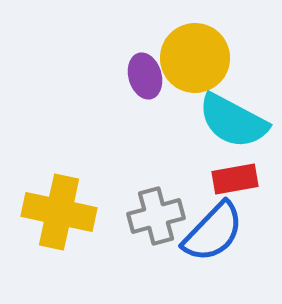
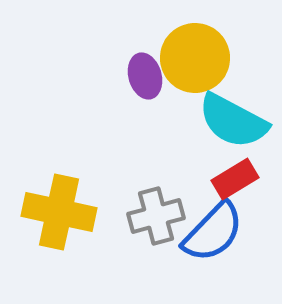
red rectangle: rotated 21 degrees counterclockwise
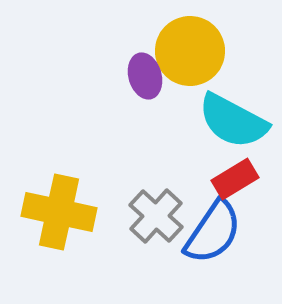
yellow circle: moved 5 px left, 7 px up
gray cross: rotated 32 degrees counterclockwise
blue semicircle: rotated 10 degrees counterclockwise
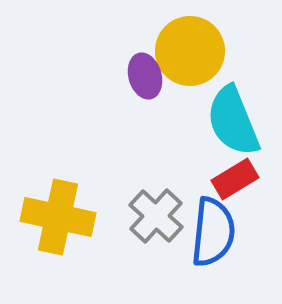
cyan semicircle: rotated 40 degrees clockwise
yellow cross: moved 1 px left, 5 px down
blue semicircle: rotated 28 degrees counterclockwise
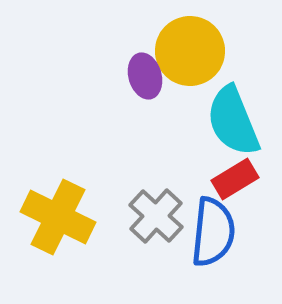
yellow cross: rotated 14 degrees clockwise
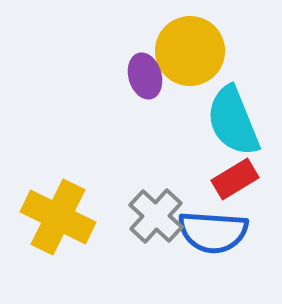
blue semicircle: rotated 88 degrees clockwise
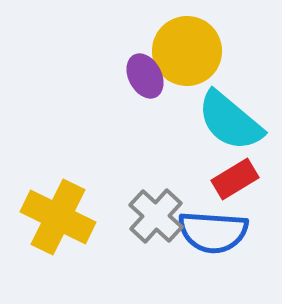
yellow circle: moved 3 px left
purple ellipse: rotated 12 degrees counterclockwise
cyan semicircle: moved 3 px left; rotated 28 degrees counterclockwise
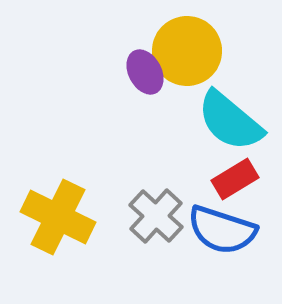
purple ellipse: moved 4 px up
blue semicircle: moved 9 px right, 2 px up; rotated 14 degrees clockwise
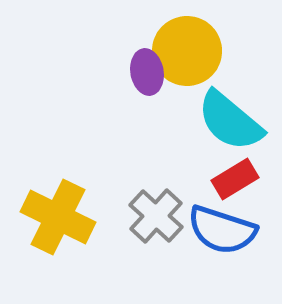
purple ellipse: moved 2 px right; rotated 18 degrees clockwise
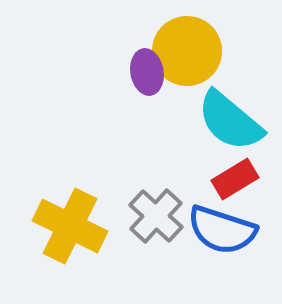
yellow cross: moved 12 px right, 9 px down
